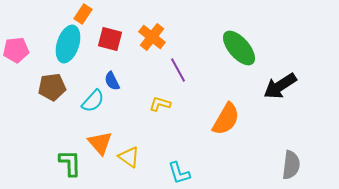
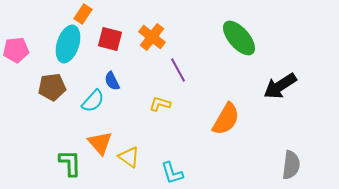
green ellipse: moved 10 px up
cyan L-shape: moved 7 px left
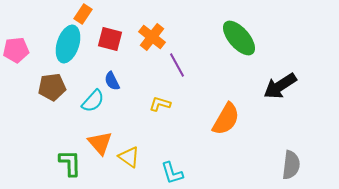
purple line: moved 1 px left, 5 px up
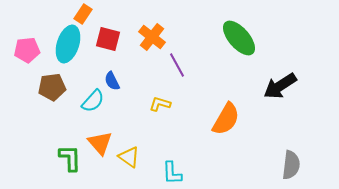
red square: moved 2 px left
pink pentagon: moved 11 px right
green L-shape: moved 5 px up
cyan L-shape: rotated 15 degrees clockwise
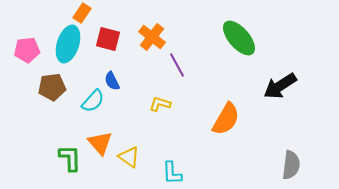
orange rectangle: moved 1 px left, 1 px up
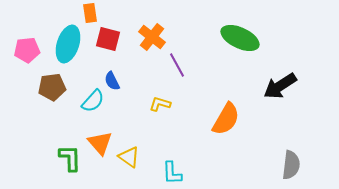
orange rectangle: moved 8 px right; rotated 42 degrees counterclockwise
green ellipse: moved 1 px right; rotated 24 degrees counterclockwise
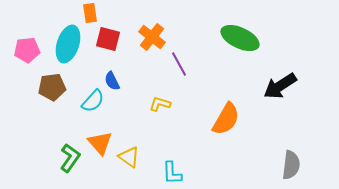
purple line: moved 2 px right, 1 px up
green L-shape: rotated 36 degrees clockwise
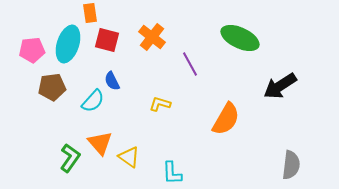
red square: moved 1 px left, 1 px down
pink pentagon: moved 5 px right
purple line: moved 11 px right
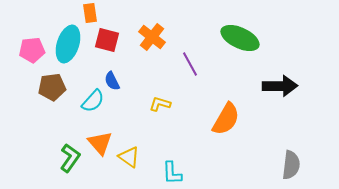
black arrow: rotated 148 degrees counterclockwise
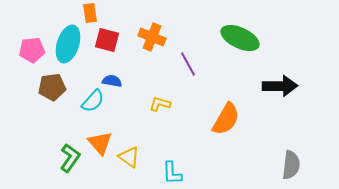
orange cross: rotated 16 degrees counterclockwise
purple line: moved 2 px left
blue semicircle: rotated 126 degrees clockwise
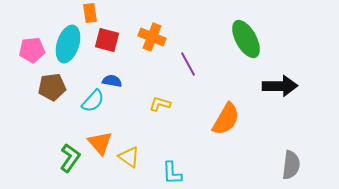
green ellipse: moved 6 px right, 1 px down; rotated 36 degrees clockwise
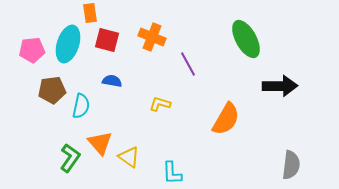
brown pentagon: moved 3 px down
cyan semicircle: moved 12 px left, 5 px down; rotated 30 degrees counterclockwise
